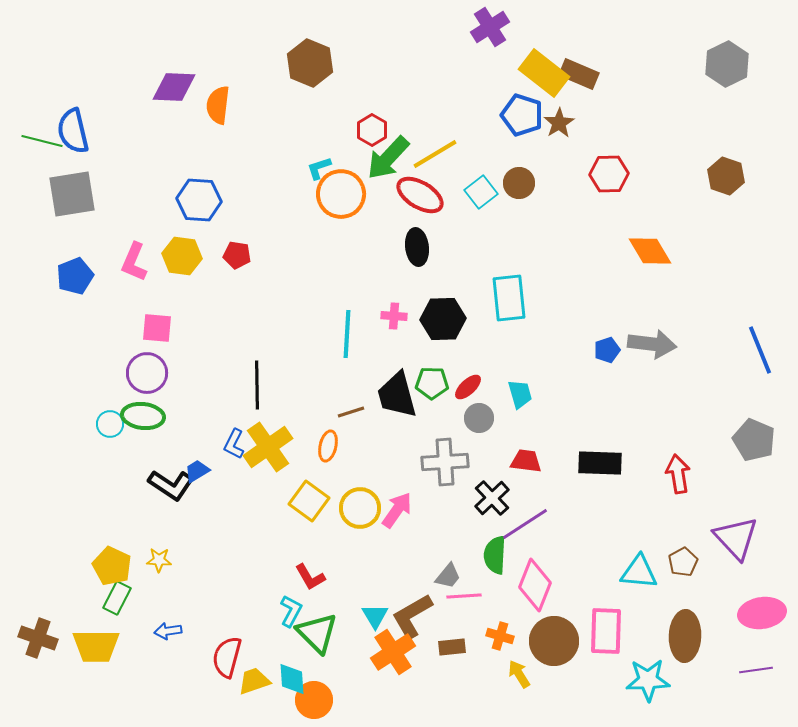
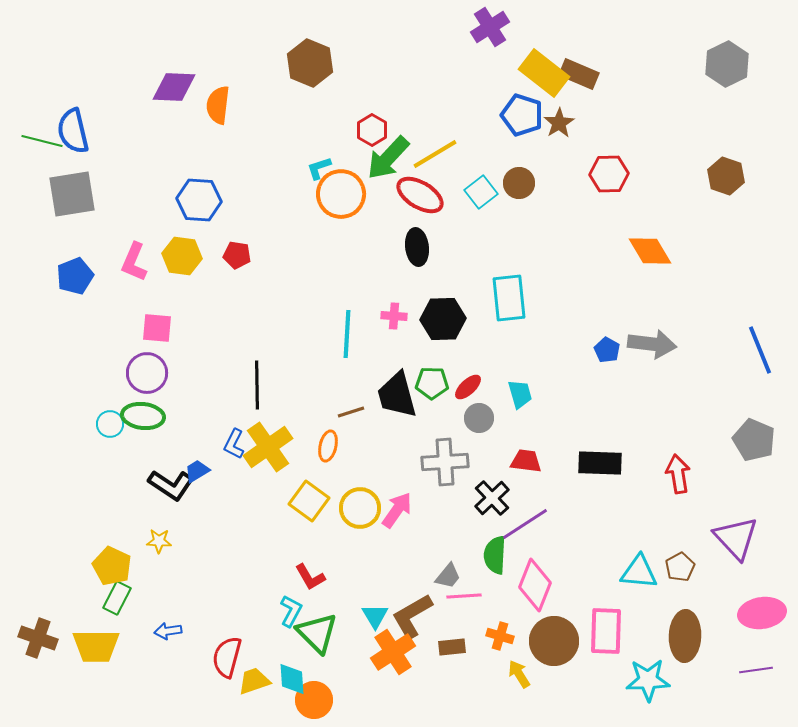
blue pentagon at (607, 350): rotated 25 degrees counterclockwise
yellow star at (159, 560): moved 19 px up
brown pentagon at (683, 562): moved 3 px left, 5 px down
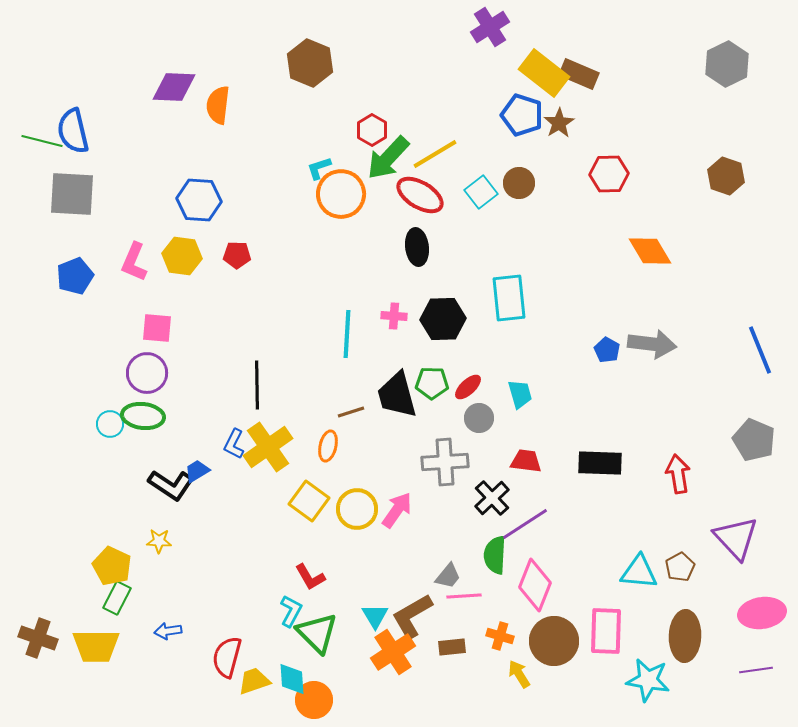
gray square at (72, 194): rotated 12 degrees clockwise
red pentagon at (237, 255): rotated 8 degrees counterclockwise
yellow circle at (360, 508): moved 3 px left, 1 px down
cyan star at (648, 680): rotated 12 degrees clockwise
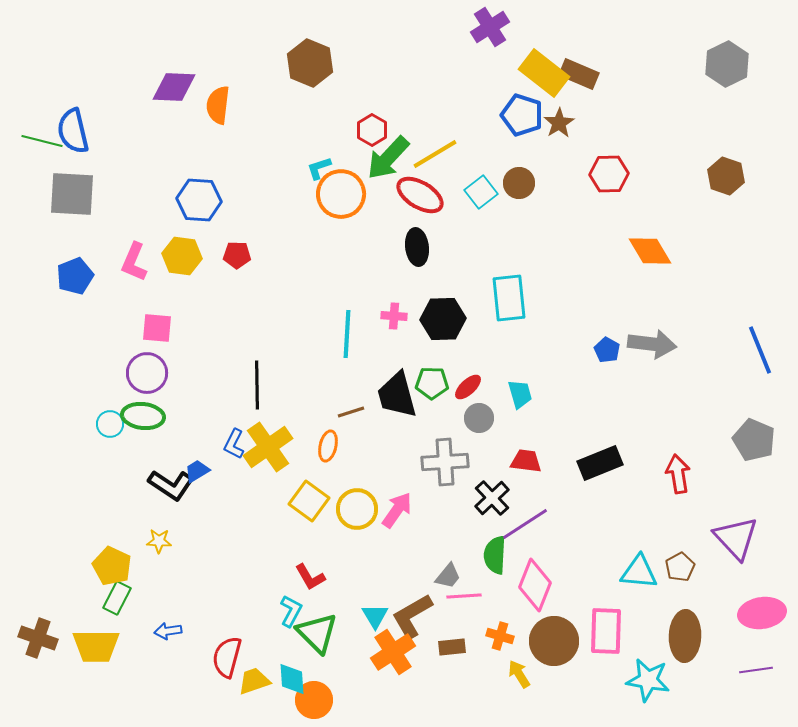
black rectangle at (600, 463): rotated 24 degrees counterclockwise
